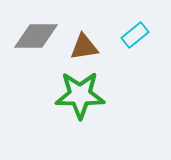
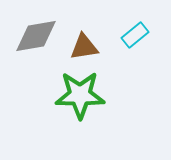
gray diamond: rotated 9 degrees counterclockwise
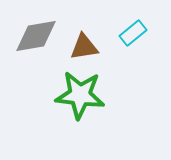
cyan rectangle: moved 2 px left, 2 px up
green star: rotated 6 degrees clockwise
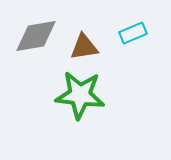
cyan rectangle: rotated 16 degrees clockwise
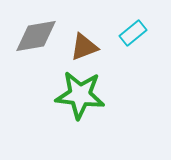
cyan rectangle: rotated 16 degrees counterclockwise
brown triangle: rotated 12 degrees counterclockwise
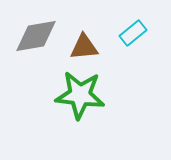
brown triangle: rotated 16 degrees clockwise
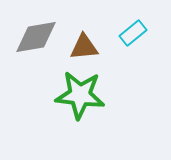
gray diamond: moved 1 px down
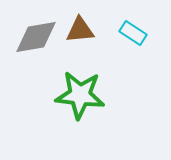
cyan rectangle: rotated 72 degrees clockwise
brown triangle: moved 4 px left, 17 px up
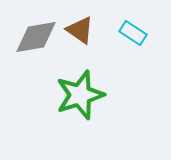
brown triangle: rotated 40 degrees clockwise
green star: rotated 24 degrees counterclockwise
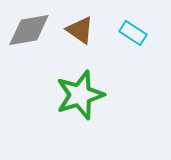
gray diamond: moved 7 px left, 7 px up
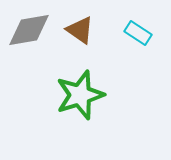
cyan rectangle: moved 5 px right
